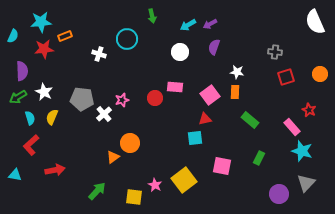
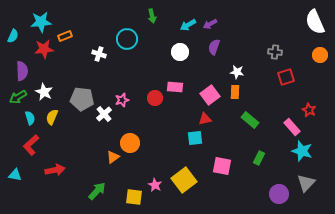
orange circle at (320, 74): moved 19 px up
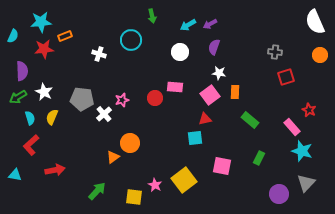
cyan circle at (127, 39): moved 4 px right, 1 px down
white star at (237, 72): moved 18 px left, 1 px down
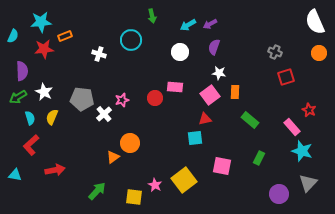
gray cross at (275, 52): rotated 16 degrees clockwise
orange circle at (320, 55): moved 1 px left, 2 px up
gray triangle at (306, 183): moved 2 px right
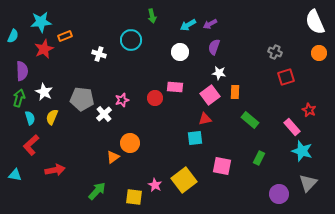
red star at (44, 49): rotated 18 degrees counterclockwise
green arrow at (18, 97): moved 1 px right, 1 px down; rotated 138 degrees clockwise
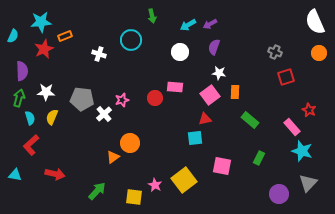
white star at (44, 92): moved 2 px right; rotated 24 degrees counterclockwise
red arrow at (55, 170): moved 4 px down; rotated 24 degrees clockwise
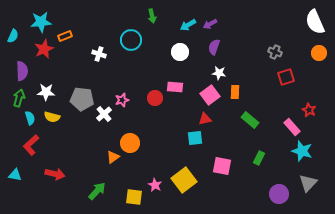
yellow semicircle at (52, 117): rotated 98 degrees counterclockwise
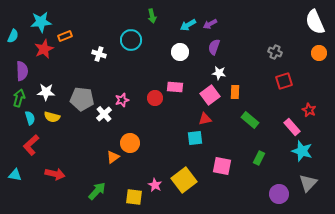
red square at (286, 77): moved 2 px left, 4 px down
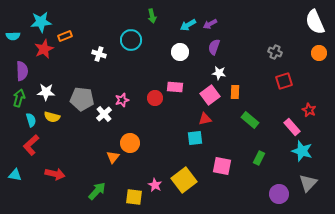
cyan semicircle at (13, 36): rotated 64 degrees clockwise
cyan semicircle at (30, 118): moved 1 px right, 2 px down
orange triangle at (113, 157): rotated 16 degrees counterclockwise
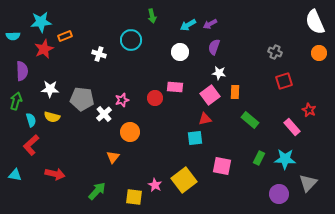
white star at (46, 92): moved 4 px right, 3 px up
green arrow at (19, 98): moved 3 px left, 3 px down
orange circle at (130, 143): moved 11 px up
cyan star at (302, 151): moved 17 px left, 8 px down; rotated 15 degrees counterclockwise
